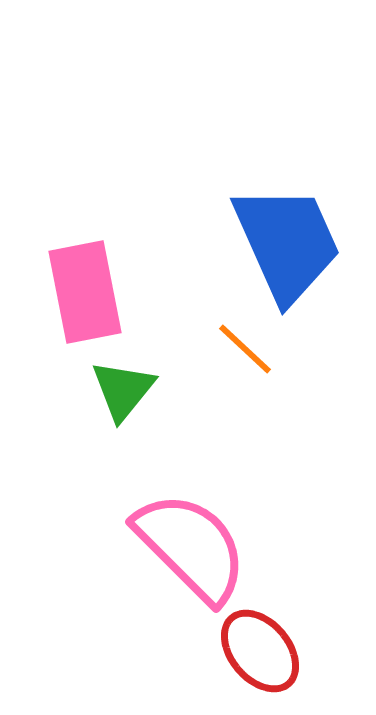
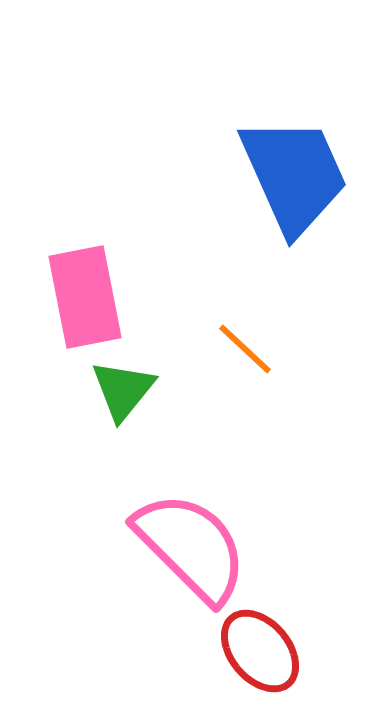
blue trapezoid: moved 7 px right, 68 px up
pink rectangle: moved 5 px down
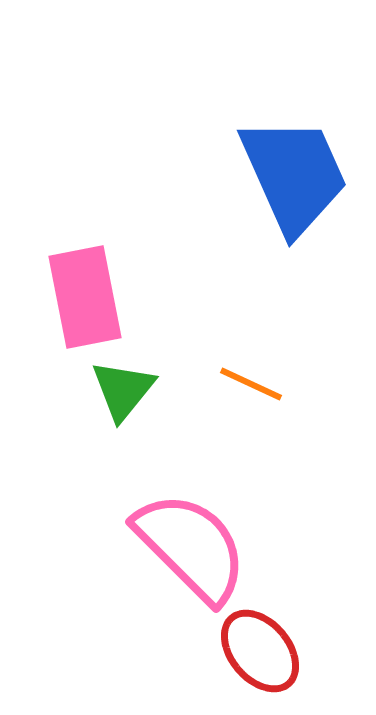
orange line: moved 6 px right, 35 px down; rotated 18 degrees counterclockwise
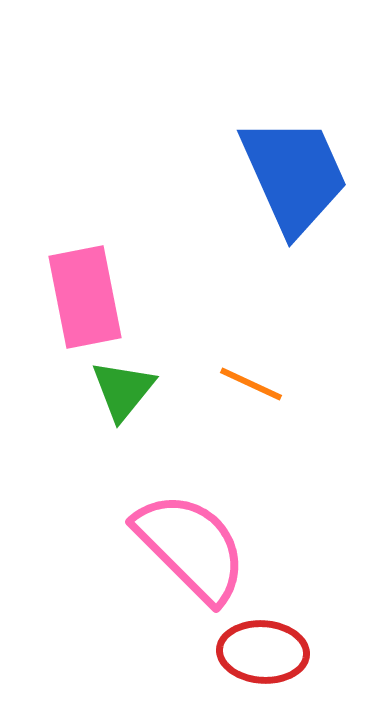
red ellipse: moved 3 px right, 1 px down; rotated 46 degrees counterclockwise
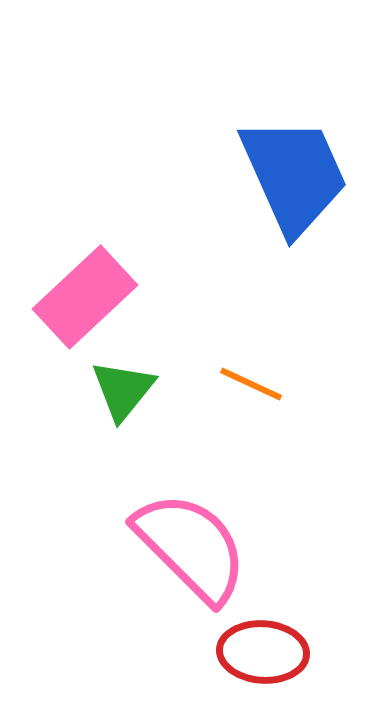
pink rectangle: rotated 58 degrees clockwise
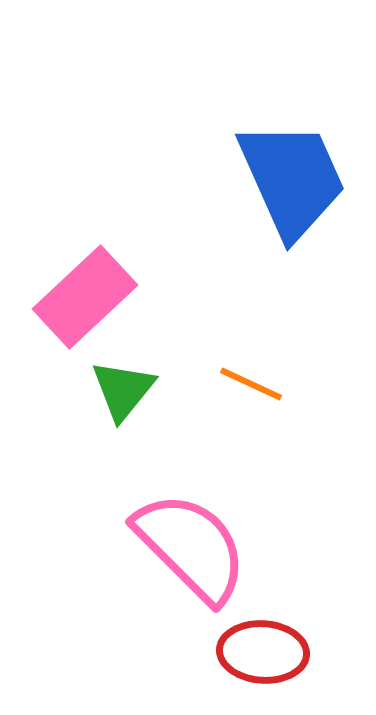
blue trapezoid: moved 2 px left, 4 px down
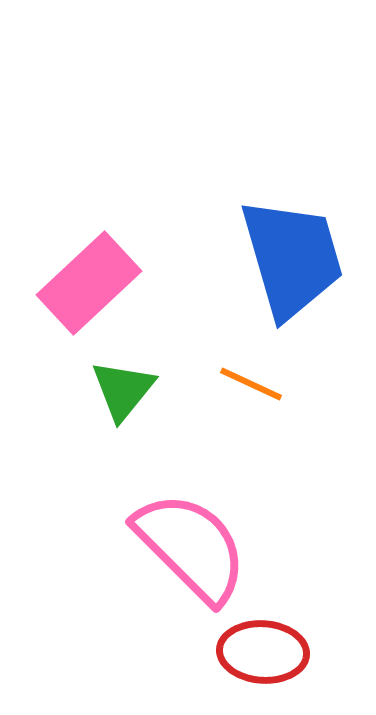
blue trapezoid: moved 79 px down; rotated 8 degrees clockwise
pink rectangle: moved 4 px right, 14 px up
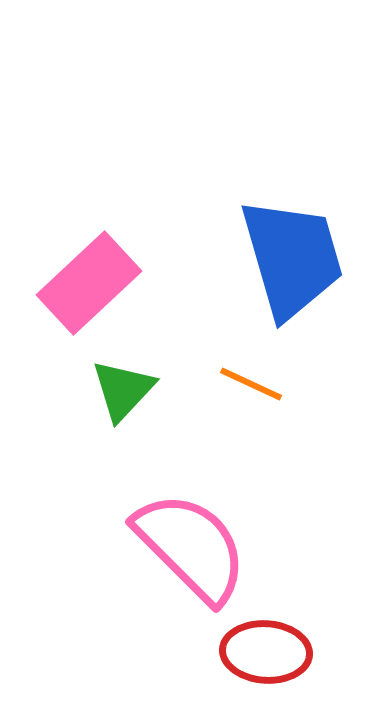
green triangle: rotated 4 degrees clockwise
red ellipse: moved 3 px right
